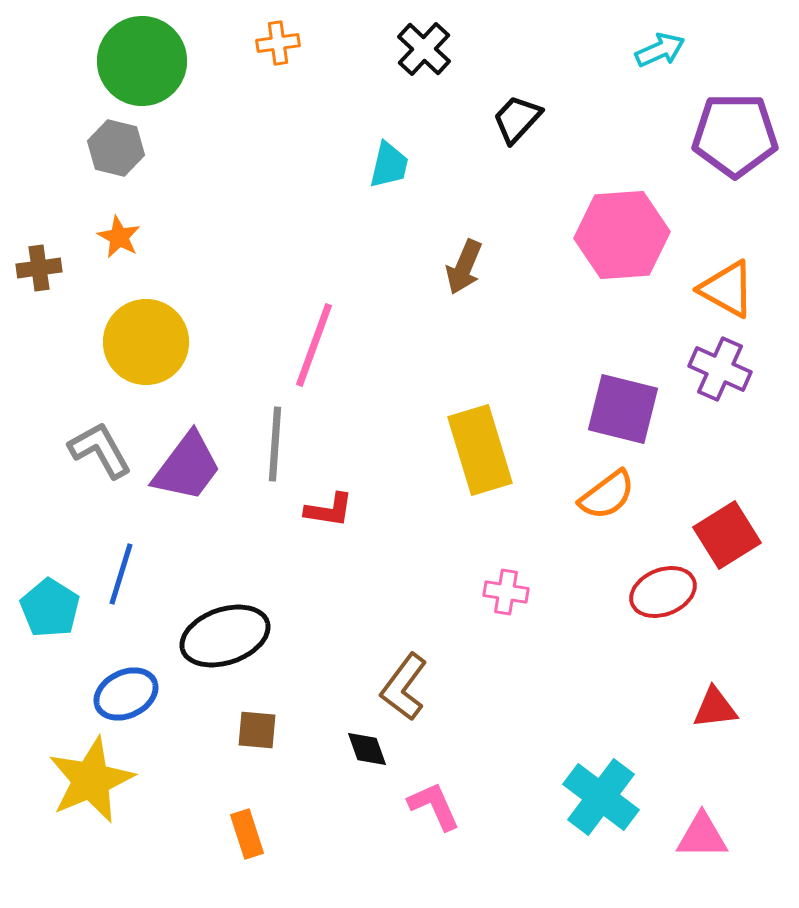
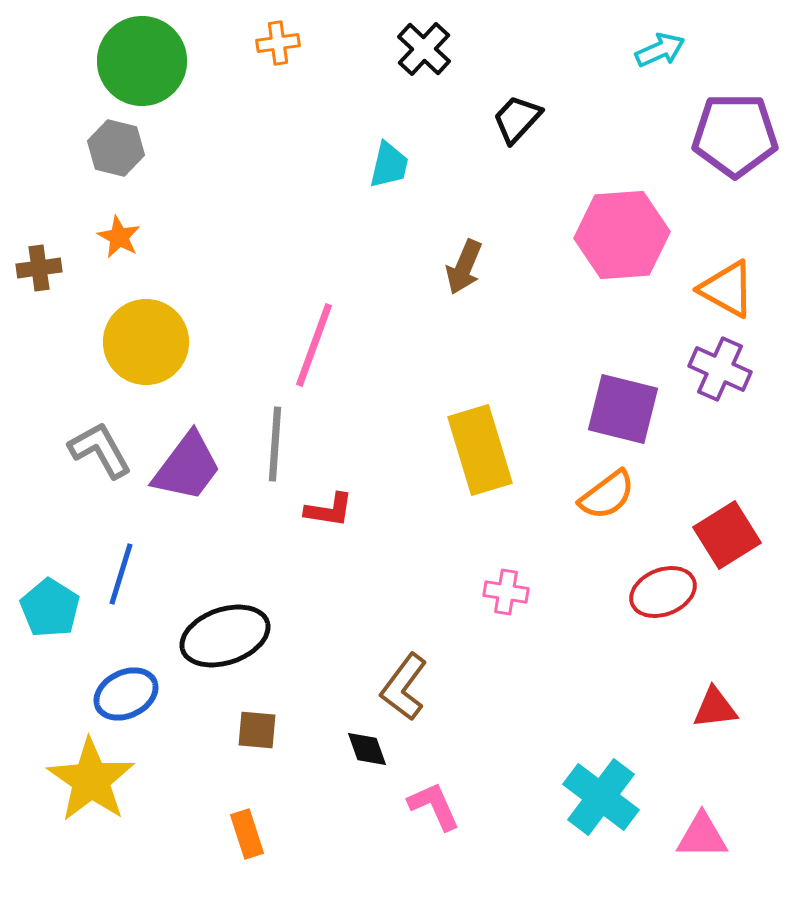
yellow star: rotated 14 degrees counterclockwise
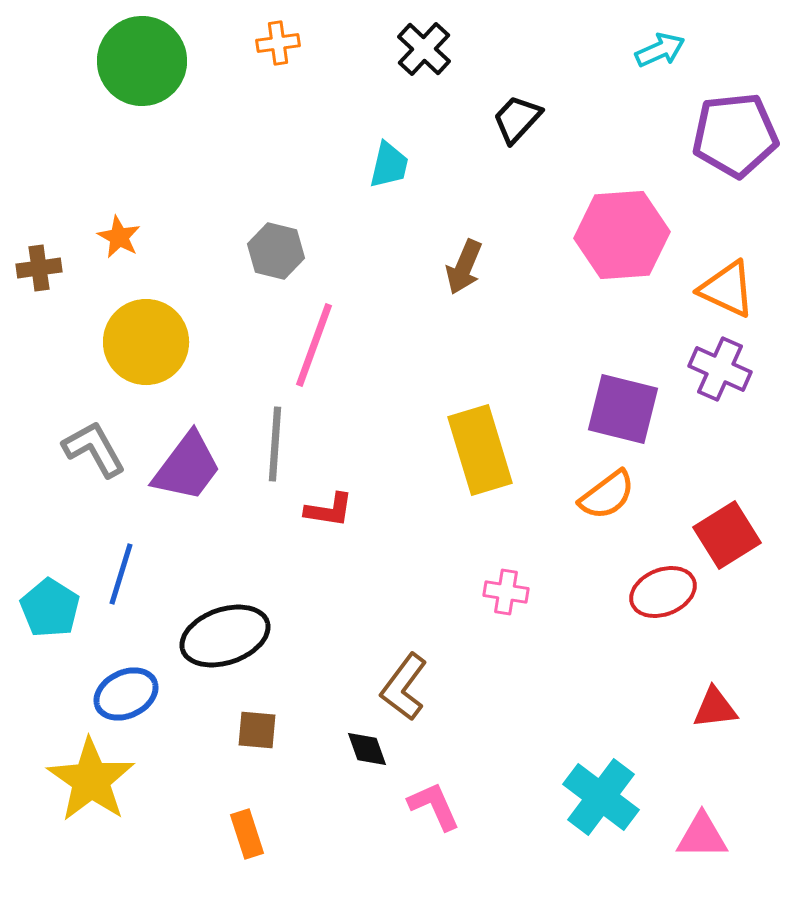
purple pentagon: rotated 6 degrees counterclockwise
gray hexagon: moved 160 px right, 103 px down
orange triangle: rotated 4 degrees counterclockwise
gray L-shape: moved 6 px left, 1 px up
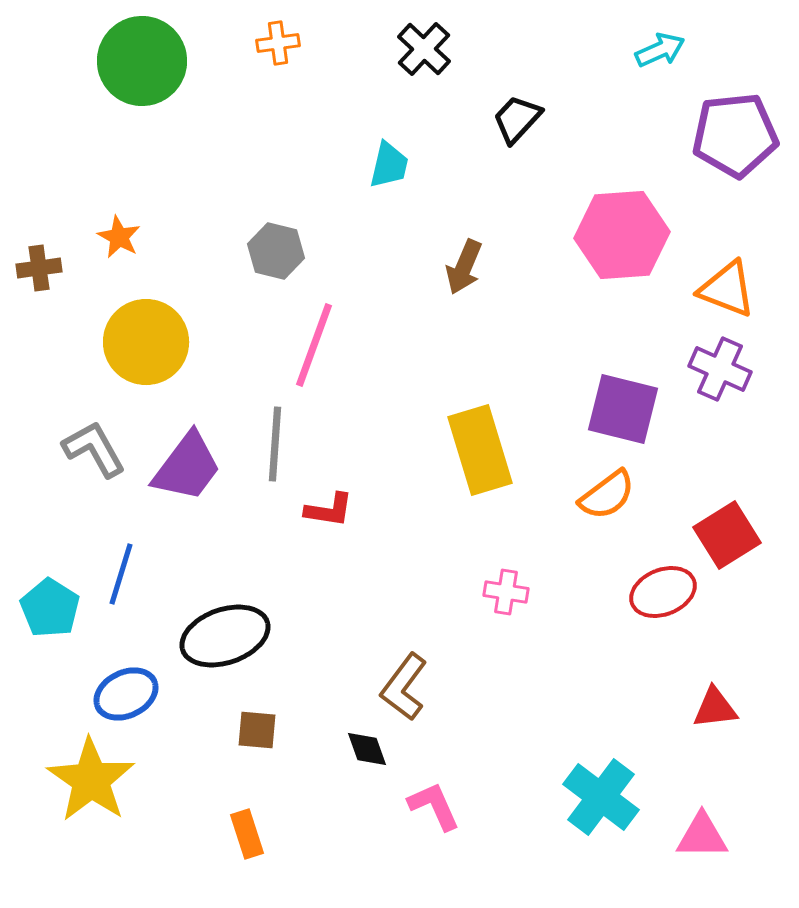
orange triangle: rotated 4 degrees counterclockwise
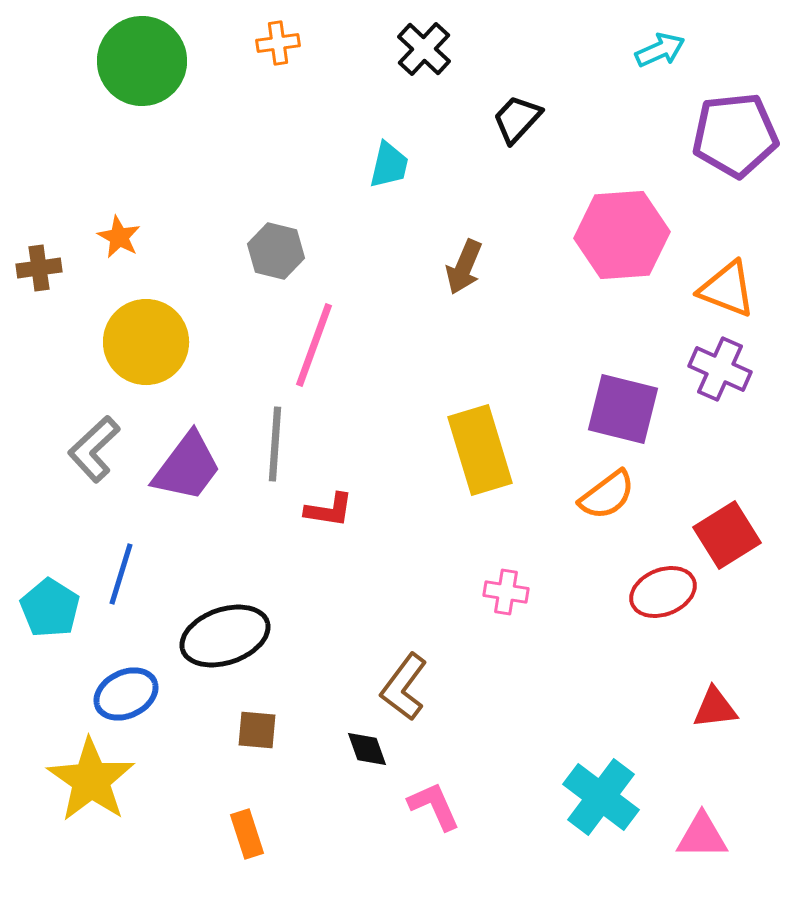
gray L-shape: rotated 104 degrees counterclockwise
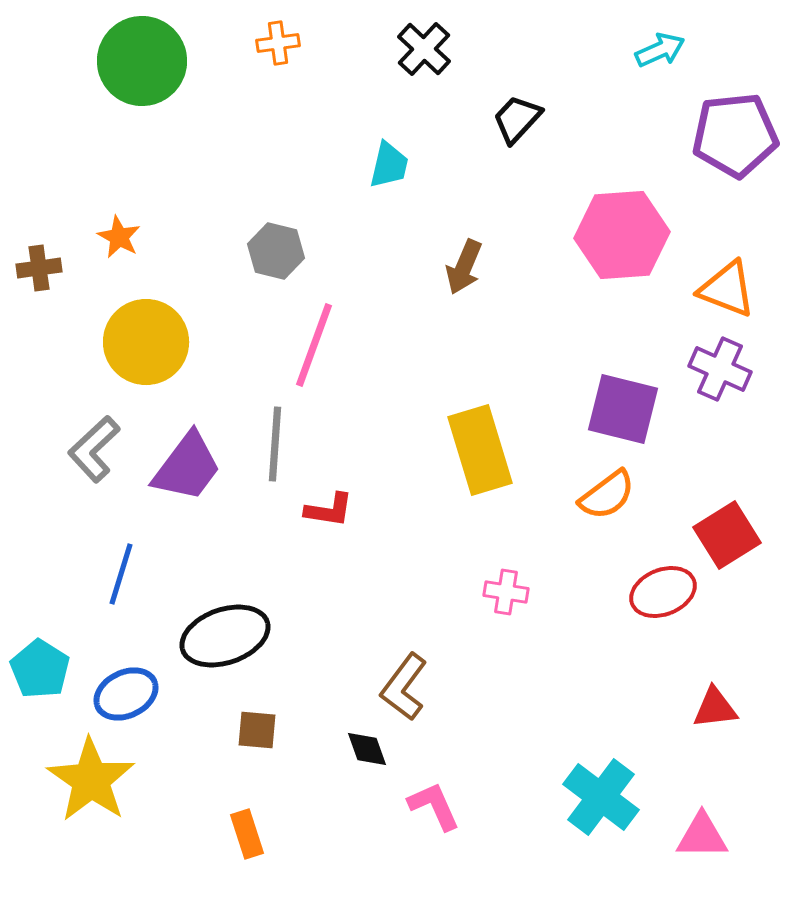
cyan pentagon: moved 10 px left, 61 px down
